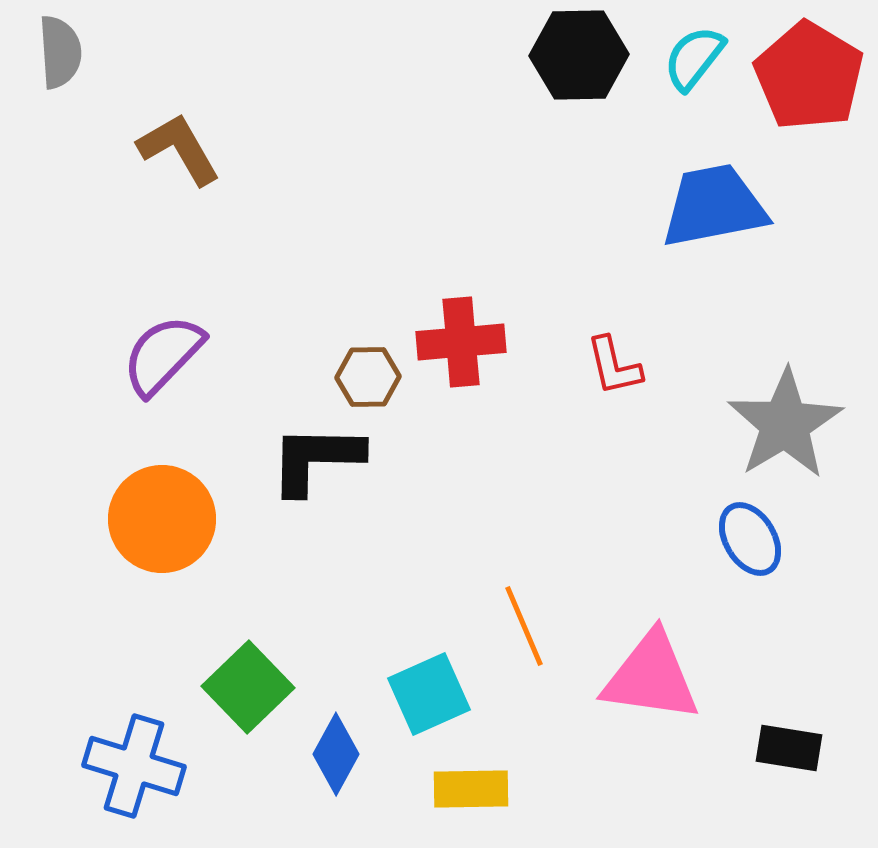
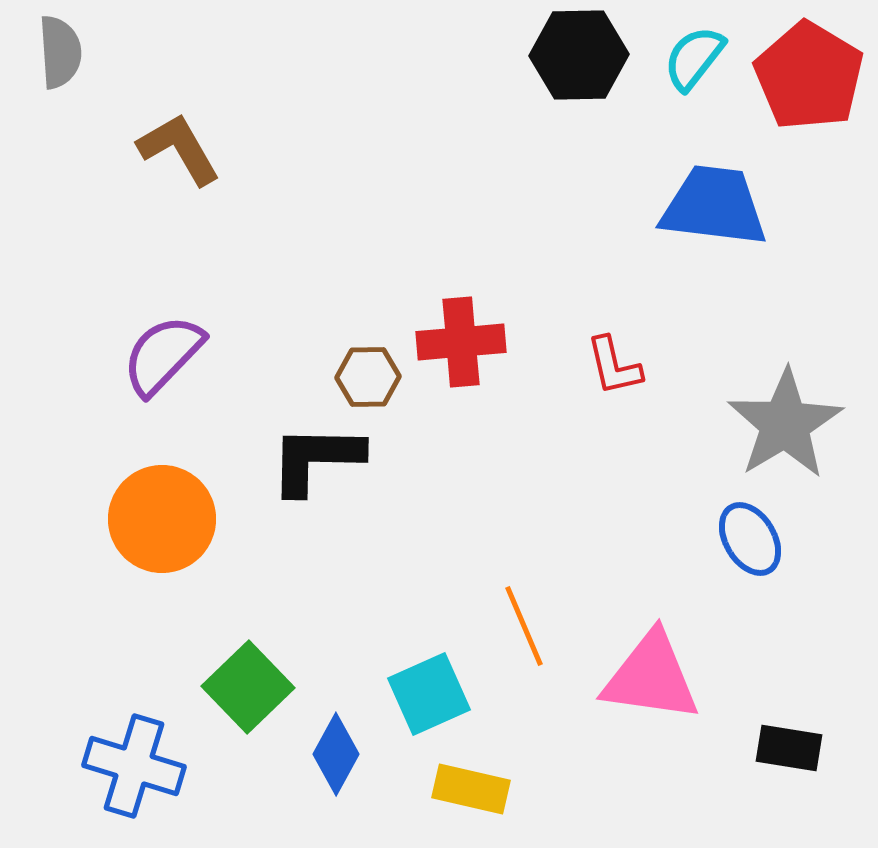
blue trapezoid: rotated 18 degrees clockwise
yellow rectangle: rotated 14 degrees clockwise
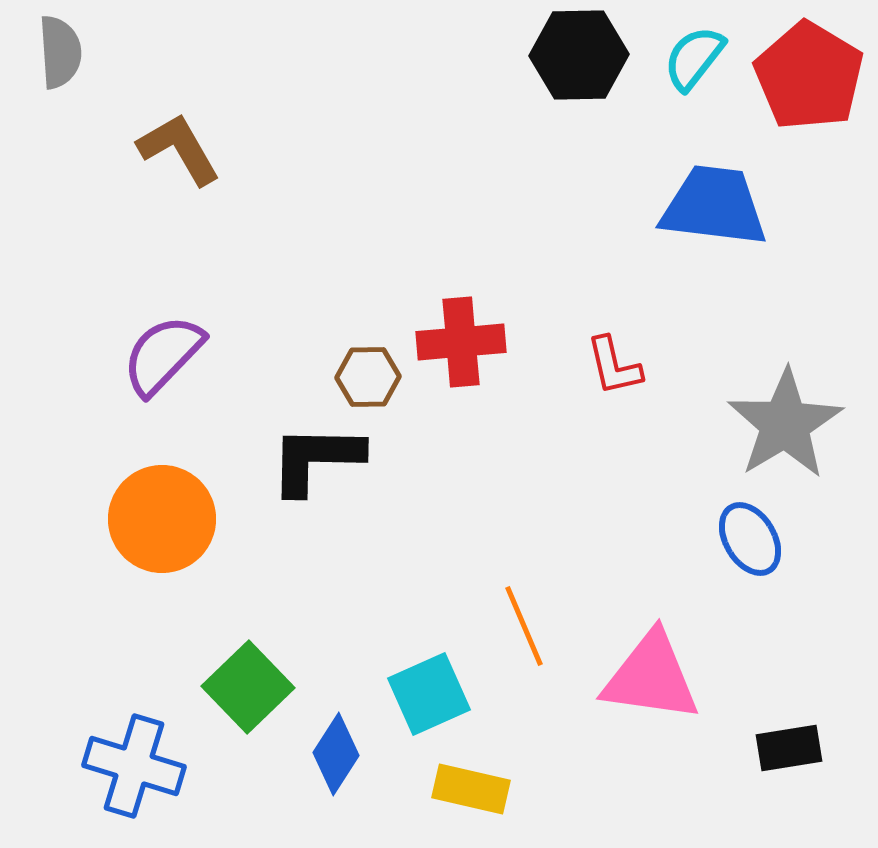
black rectangle: rotated 18 degrees counterclockwise
blue diamond: rotated 4 degrees clockwise
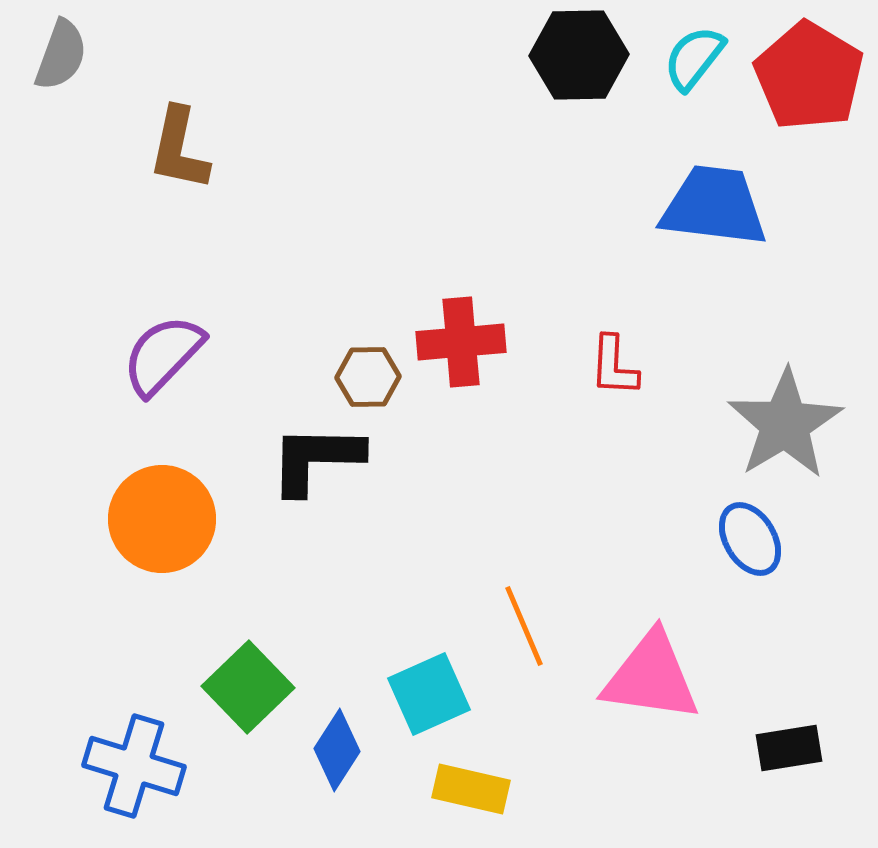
gray semicircle: moved 1 px right, 3 px down; rotated 24 degrees clockwise
brown L-shape: rotated 138 degrees counterclockwise
red L-shape: rotated 16 degrees clockwise
blue diamond: moved 1 px right, 4 px up
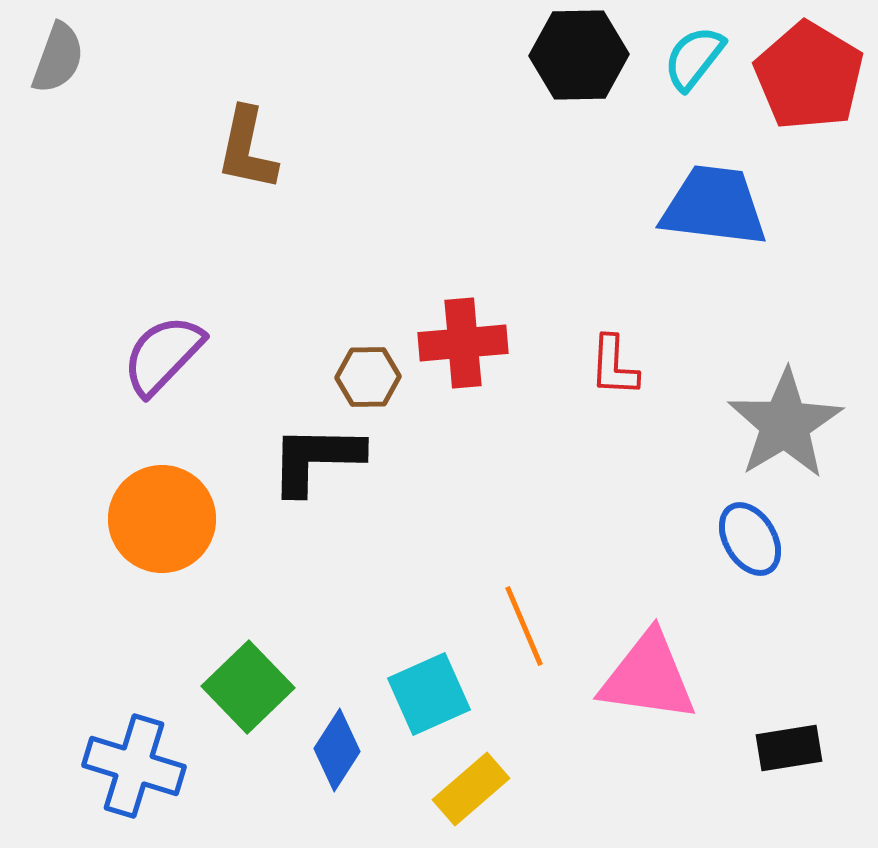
gray semicircle: moved 3 px left, 3 px down
brown L-shape: moved 68 px right
red cross: moved 2 px right, 1 px down
pink triangle: moved 3 px left
yellow rectangle: rotated 54 degrees counterclockwise
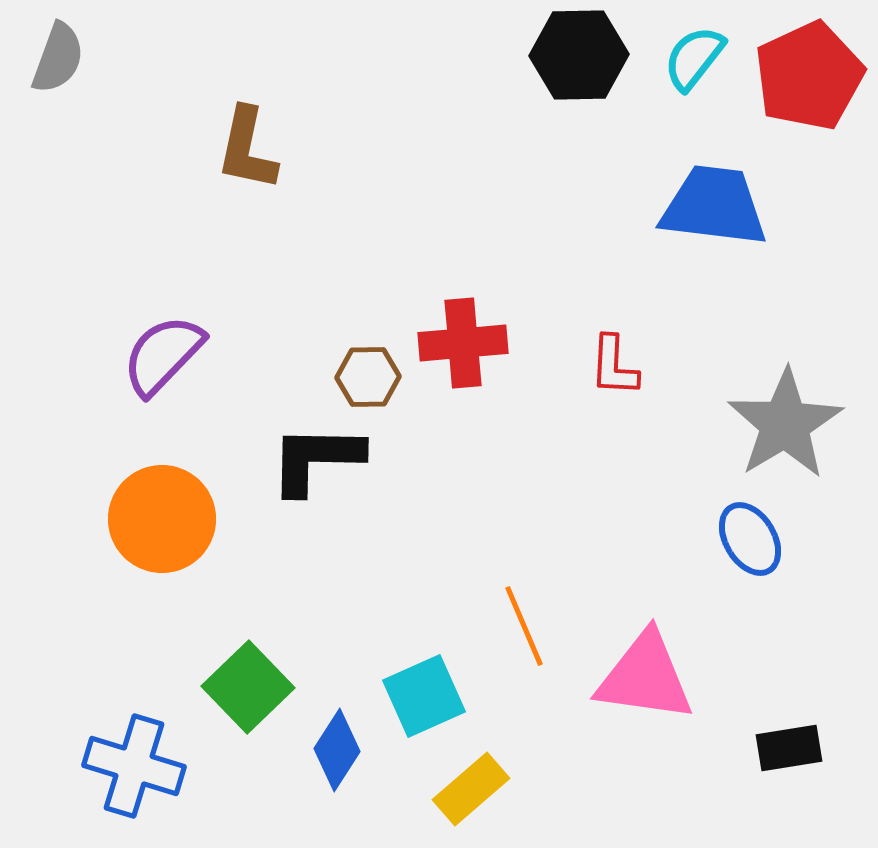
red pentagon: rotated 16 degrees clockwise
pink triangle: moved 3 px left
cyan square: moved 5 px left, 2 px down
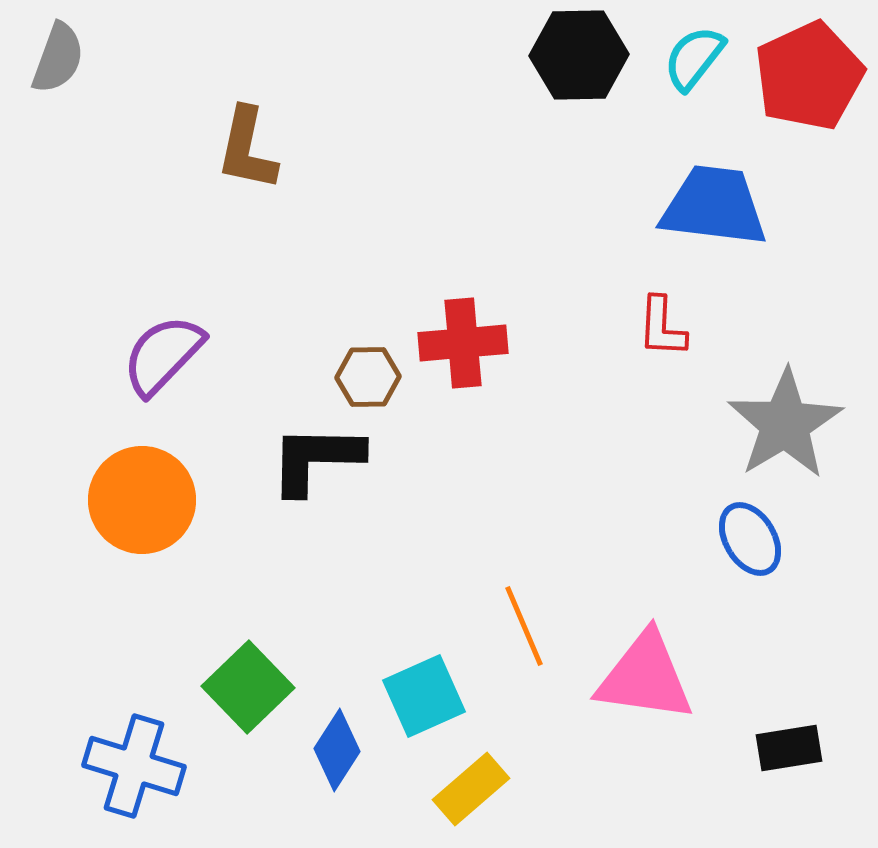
red L-shape: moved 48 px right, 39 px up
orange circle: moved 20 px left, 19 px up
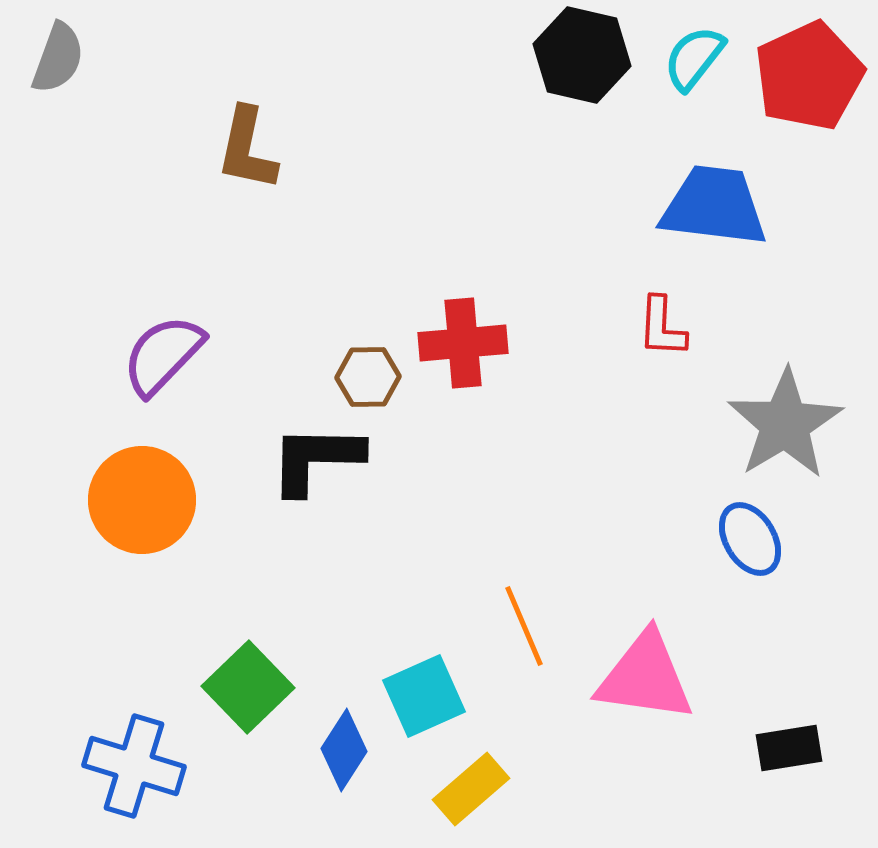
black hexagon: moved 3 px right; rotated 14 degrees clockwise
blue diamond: moved 7 px right
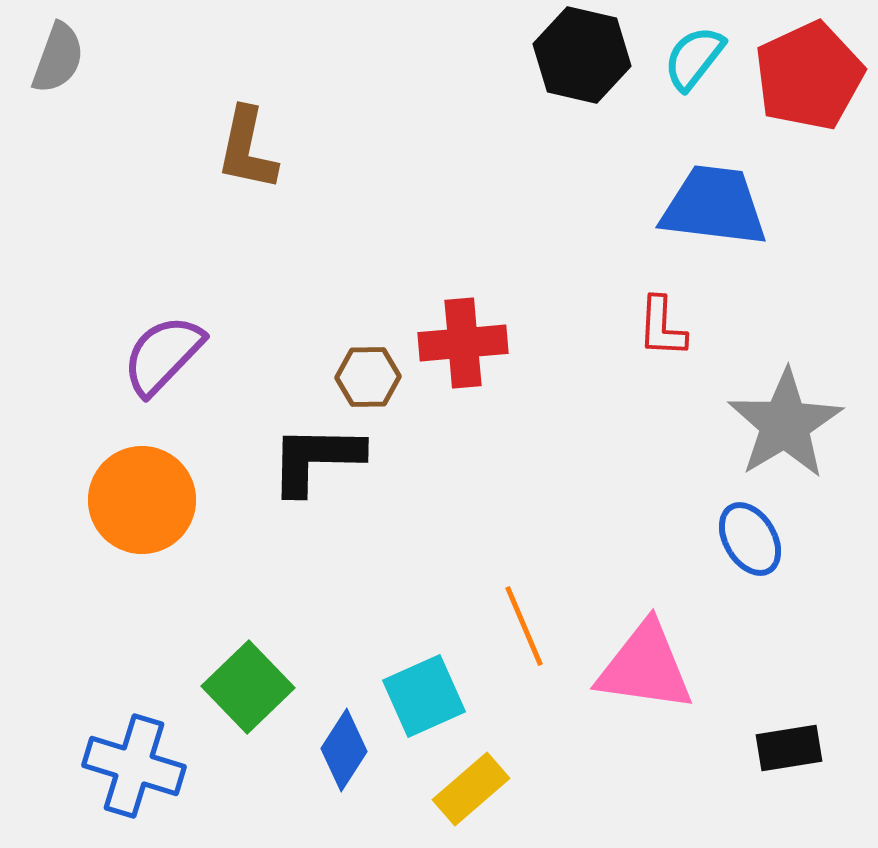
pink triangle: moved 10 px up
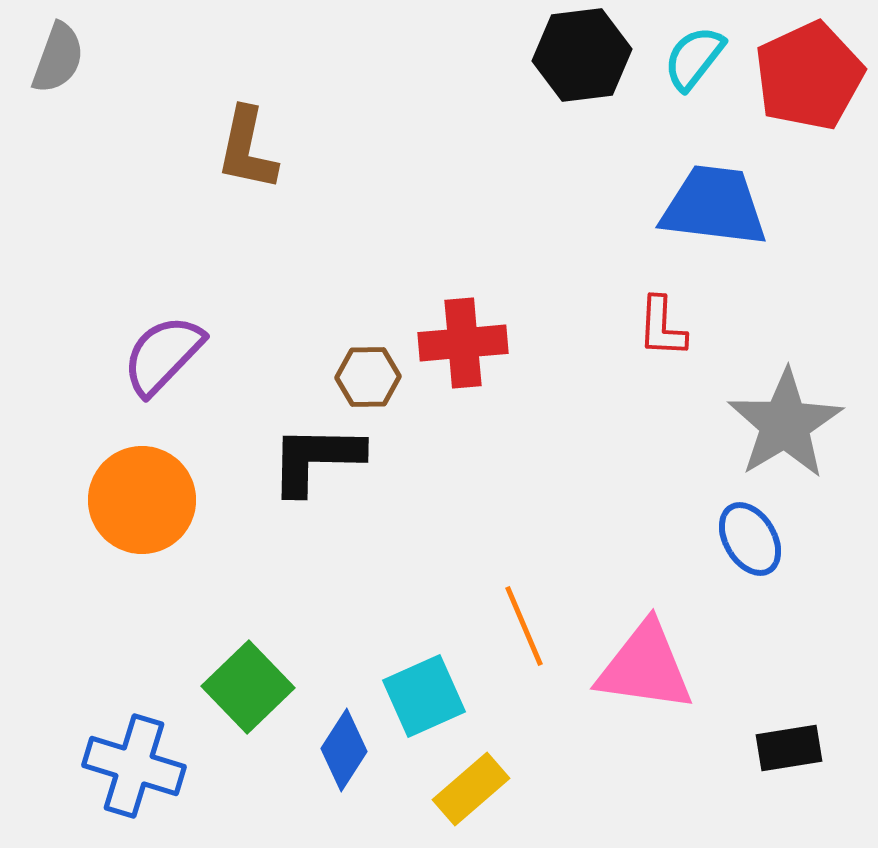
black hexagon: rotated 20 degrees counterclockwise
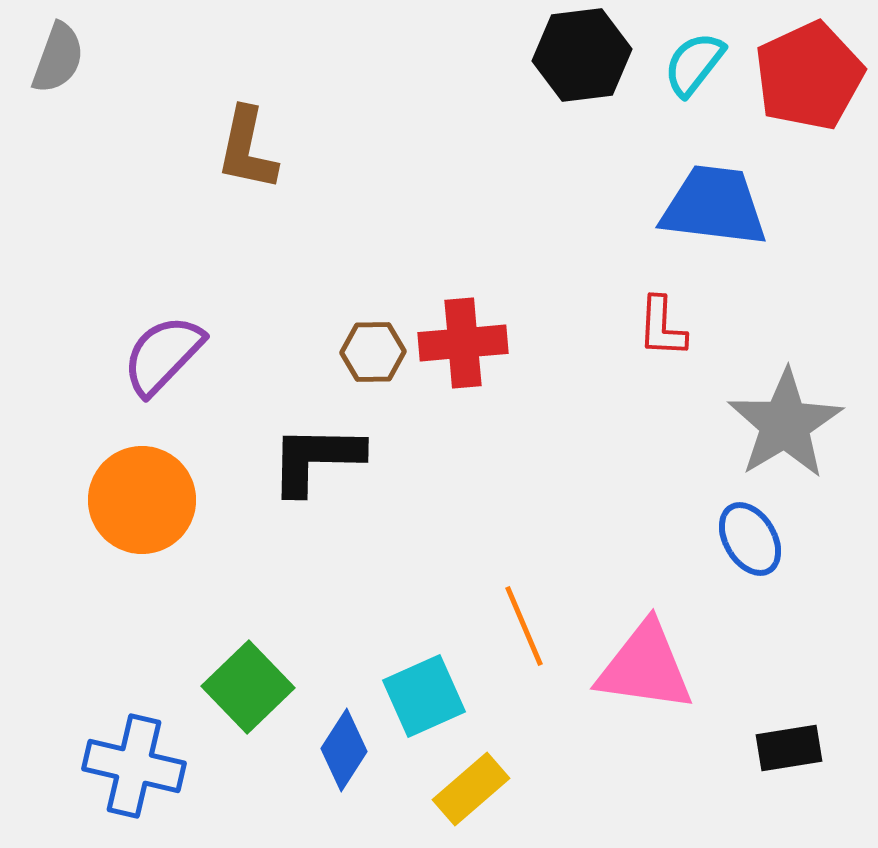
cyan semicircle: moved 6 px down
brown hexagon: moved 5 px right, 25 px up
blue cross: rotated 4 degrees counterclockwise
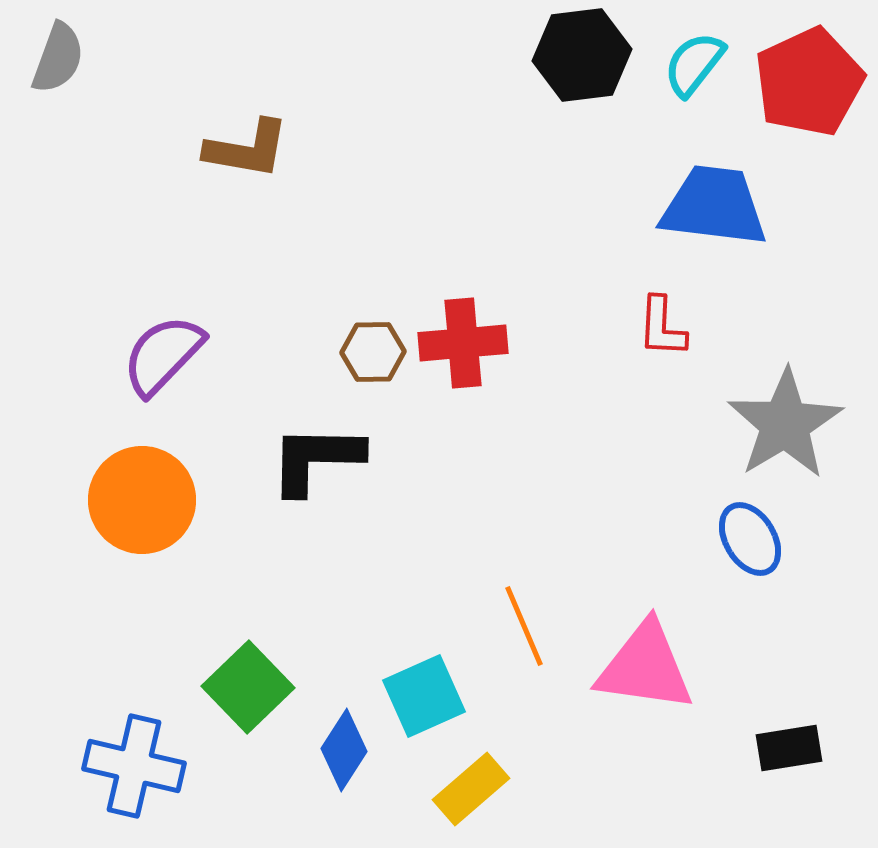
red pentagon: moved 6 px down
brown L-shape: rotated 92 degrees counterclockwise
